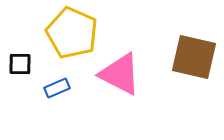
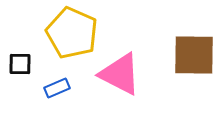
brown square: moved 2 px up; rotated 12 degrees counterclockwise
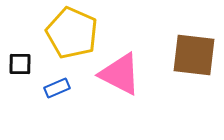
brown square: rotated 6 degrees clockwise
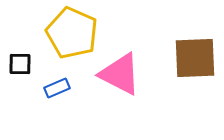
brown square: moved 1 px right, 3 px down; rotated 9 degrees counterclockwise
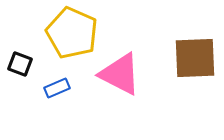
black square: rotated 20 degrees clockwise
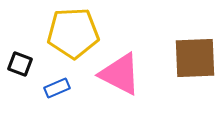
yellow pentagon: moved 1 px right; rotated 27 degrees counterclockwise
